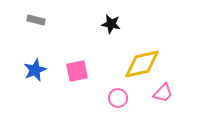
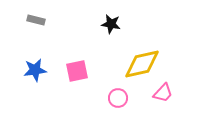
blue star: rotated 15 degrees clockwise
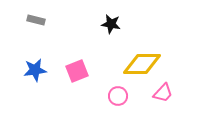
yellow diamond: rotated 12 degrees clockwise
pink square: rotated 10 degrees counterclockwise
pink circle: moved 2 px up
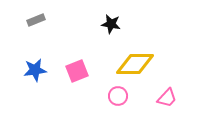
gray rectangle: rotated 36 degrees counterclockwise
yellow diamond: moved 7 px left
pink trapezoid: moved 4 px right, 5 px down
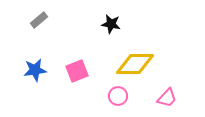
gray rectangle: moved 3 px right; rotated 18 degrees counterclockwise
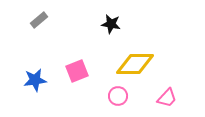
blue star: moved 10 px down
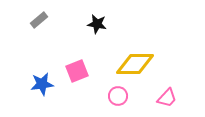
black star: moved 14 px left
blue star: moved 7 px right, 4 px down
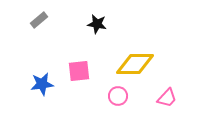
pink square: moved 2 px right; rotated 15 degrees clockwise
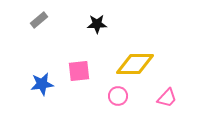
black star: rotated 12 degrees counterclockwise
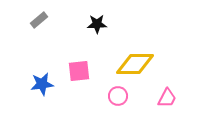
pink trapezoid: rotated 15 degrees counterclockwise
